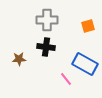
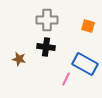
orange square: rotated 32 degrees clockwise
brown star: rotated 16 degrees clockwise
pink line: rotated 64 degrees clockwise
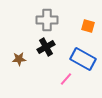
black cross: rotated 36 degrees counterclockwise
brown star: rotated 16 degrees counterclockwise
blue rectangle: moved 2 px left, 5 px up
pink line: rotated 16 degrees clockwise
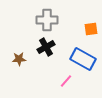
orange square: moved 3 px right, 3 px down; rotated 24 degrees counterclockwise
pink line: moved 2 px down
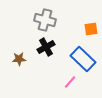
gray cross: moved 2 px left; rotated 15 degrees clockwise
blue rectangle: rotated 15 degrees clockwise
pink line: moved 4 px right, 1 px down
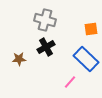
blue rectangle: moved 3 px right
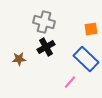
gray cross: moved 1 px left, 2 px down
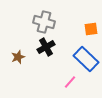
brown star: moved 1 px left, 2 px up; rotated 16 degrees counterclockwise
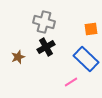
pink line: moved 1 px right; rotated 16 degrees clockwise
